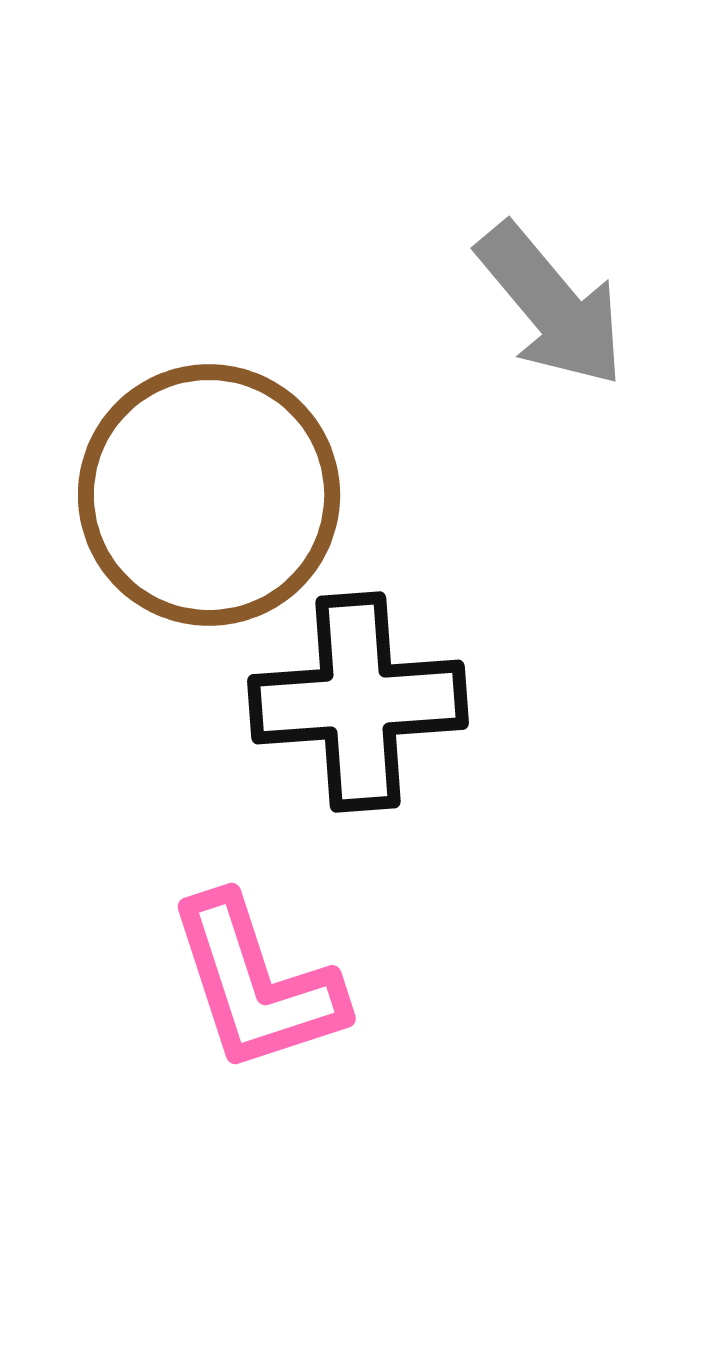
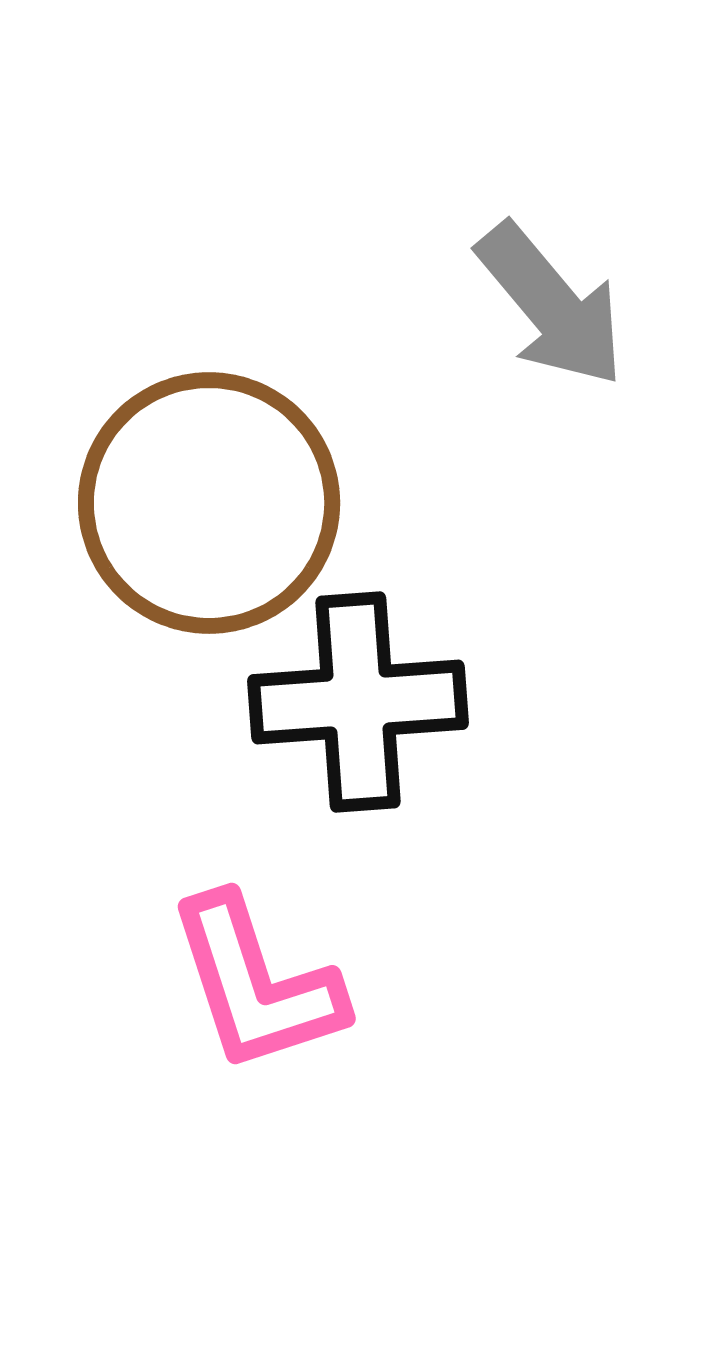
brown circle: moved 8 px down
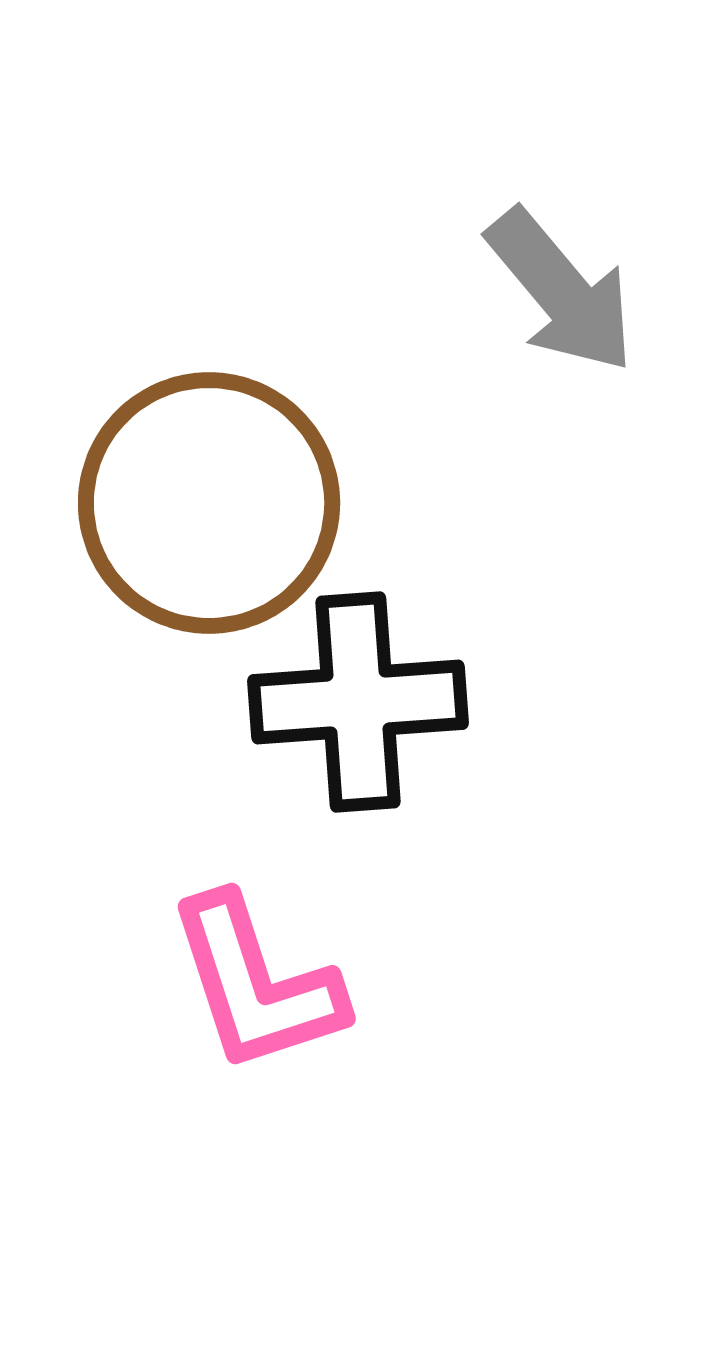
gray arrow: moved 10 px right, 14 px up
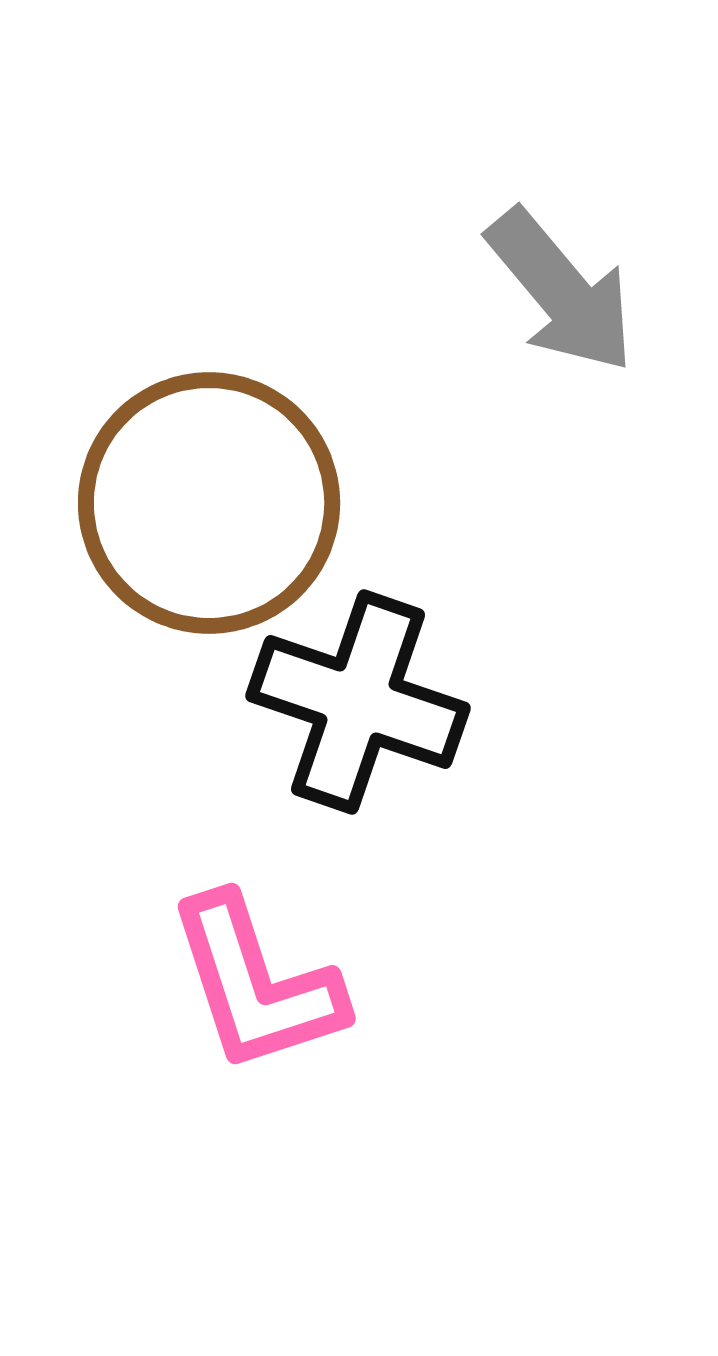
black cross: rotated 23 degrees clockwise
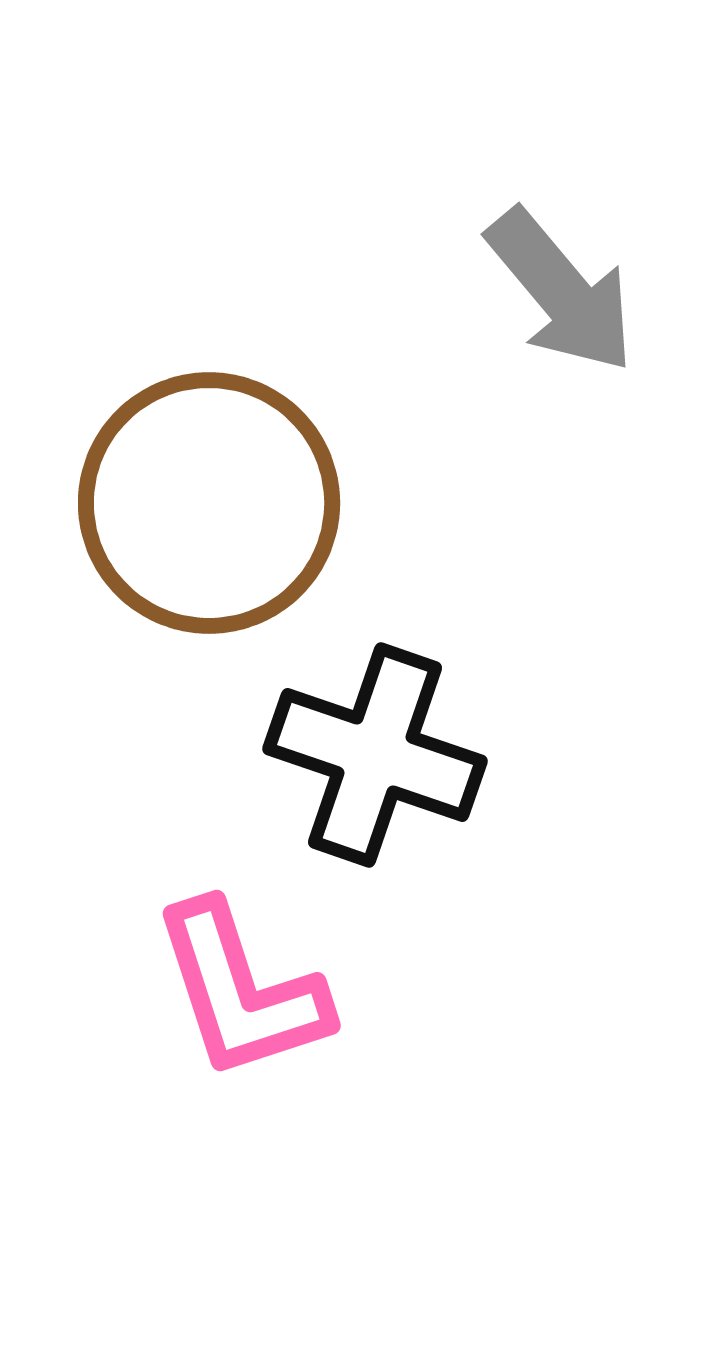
black cross: moved 17 px right, 53 px down
pink L-shape: moved 15 px left, 7 px down
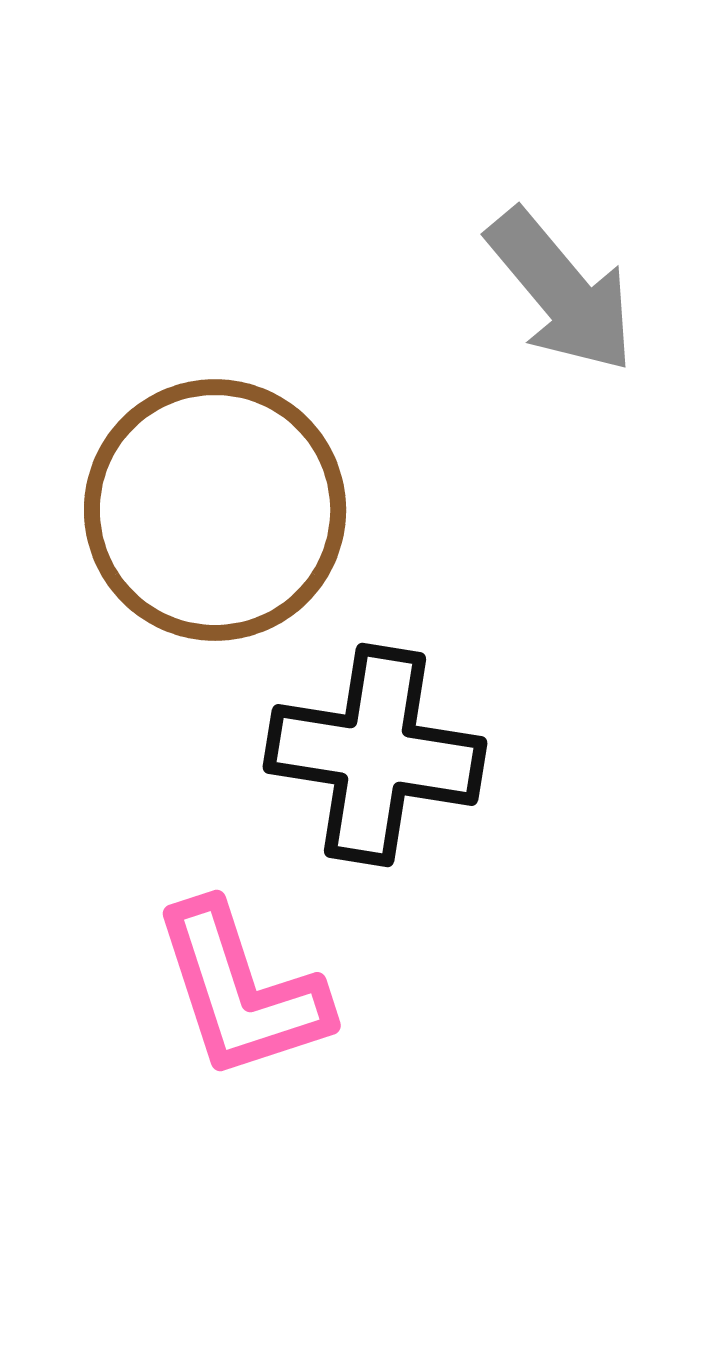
brown circle: moved 6 px right, 7 px down
black cross: rotated 10 degrees counterclockwise
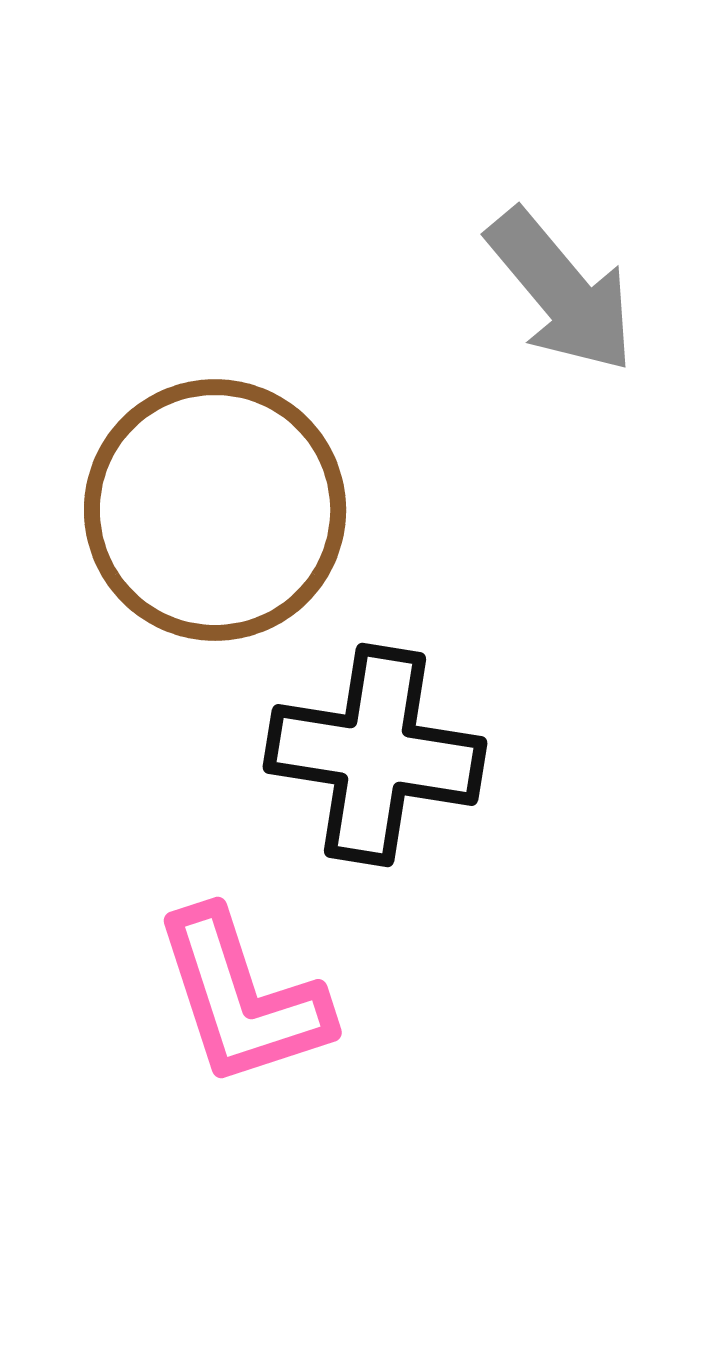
pink L-shape: moved 1 px right, 7 px down
